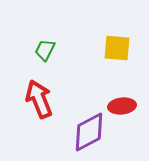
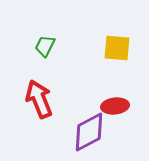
green trapezoid: moved 4 px up
red ellipse: moved 7 px left
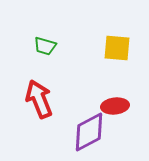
green trapezoid: rotated 100 degrees counterclockwise
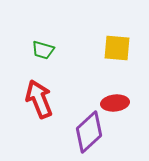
green trapezoid: moved 2 px left, 4 px down
red ellipse: moved 3 px up
purple diamond: rotated 15 degrees counterclockwise
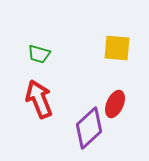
green trapezoid: moved 4 px left, 4 px down
red ellipse: moved 1 px down; rotated 60 degrees counterclockwise
purple diamond: moved 4 px up
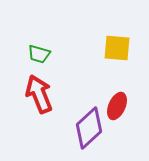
red arrow: moved 5 px up
red ellipse: moved 2 px right, 2 px down
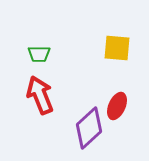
green trapezoid: rotated 15 degrees counterclockwise
red arrow: moved 1 px right, 1 px down
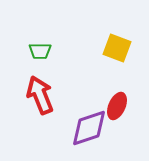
yellow square: rotated 16 degrees clockwise
green trapezoid: moved 1 px right, 3 px up
purple diamond: rotated 24 degrees clockwise
